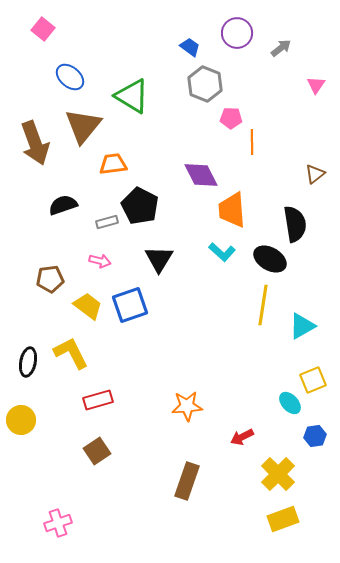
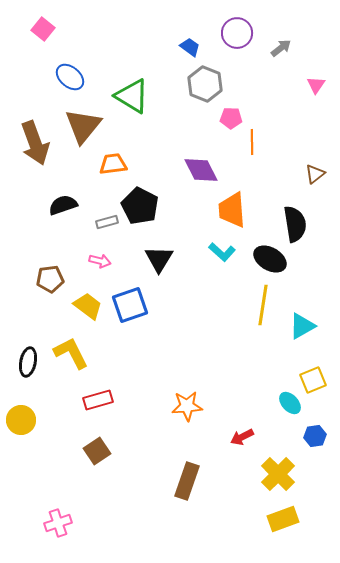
purple diamond at (201, 175): moved 5 px up
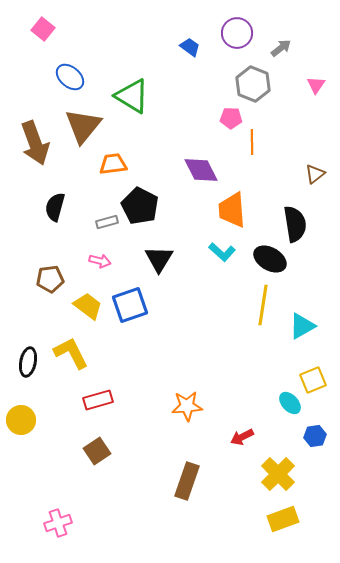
gray hexagon at (205, 84): moved 48 px right
black semicircle at (63, 205): moved 8 px left, 2 px down; rotated 56 degrees counterclockwise
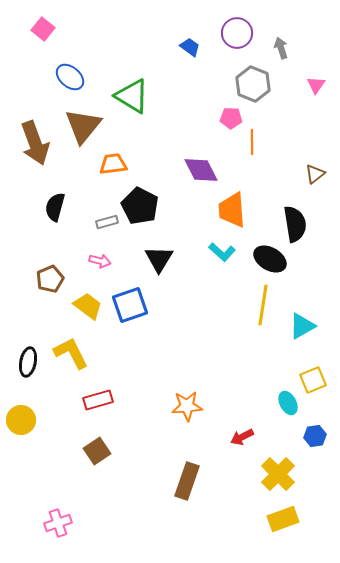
gray arrow at (281, 48): rotated 70 degrees counterclockwise
brown pentagon at (50, 279): rotated 16 degrees counterclockwise
cyan ellipse at (290, 403): moved 2 px left; rotated 15 degrees clockwise
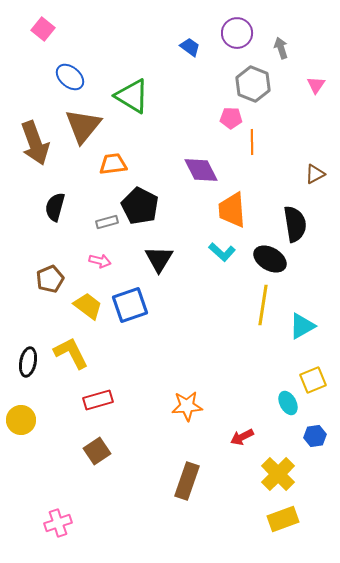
brown triangle at (315, 174): rotated 10 degrees clockwise
